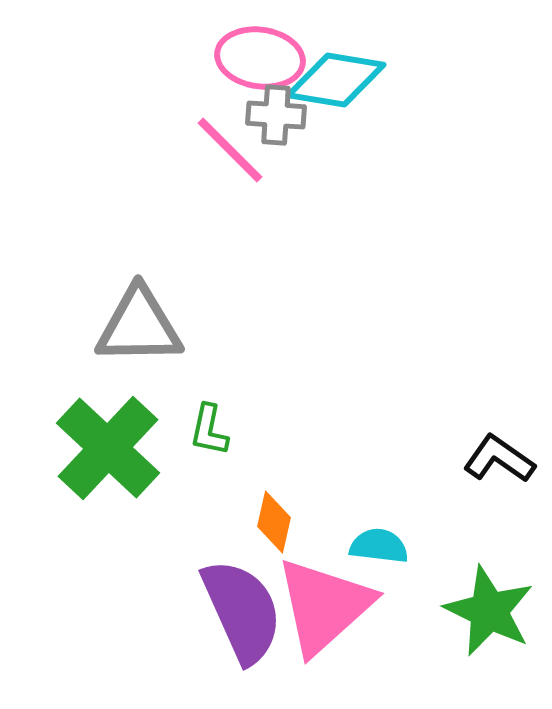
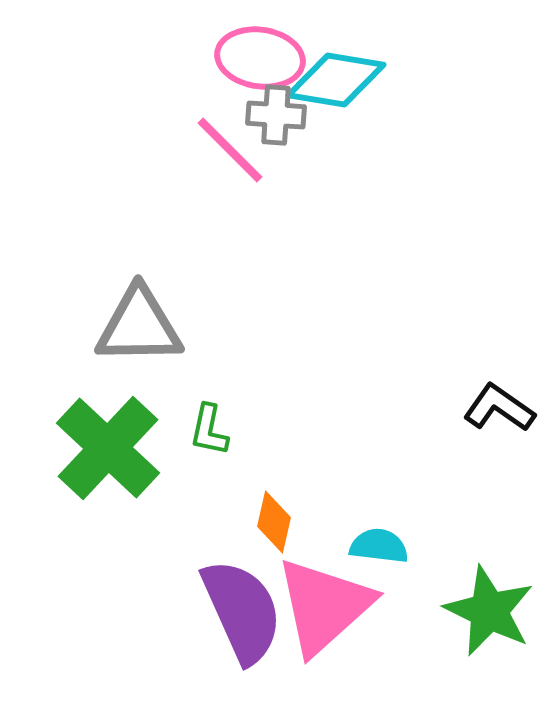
black L-shape: moved 51 px up
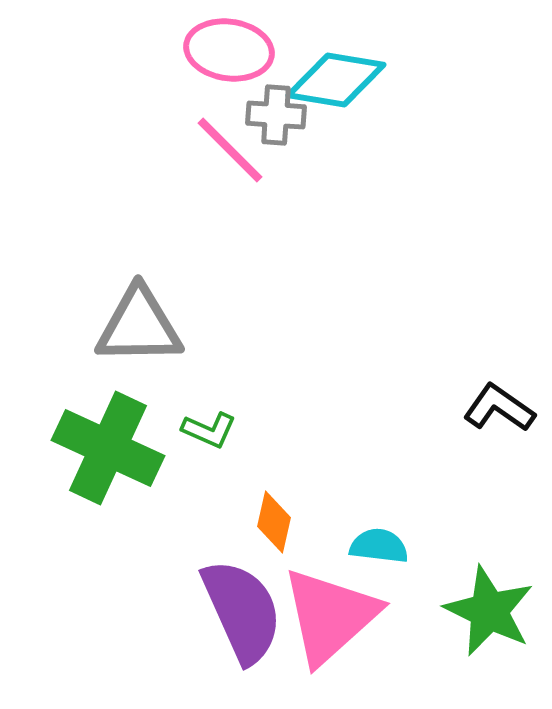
pink ellipse: moved 31 px left, 8 px up
green L-shape: rotated 78 degrees counterclockwise
green cross: rotated 18 degrees counterclockwise
pink triangle: moved 6 px right, 10 px down
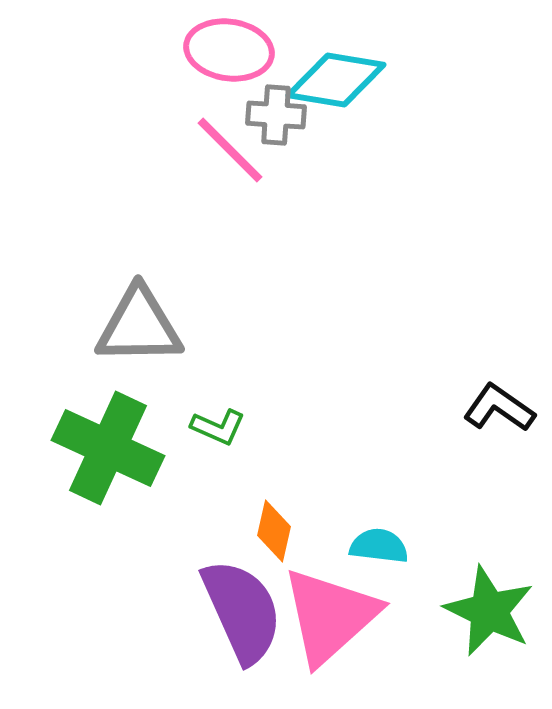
green L-shape: moved 9 px right, 3 px up
orange diamond: moved 9 px down
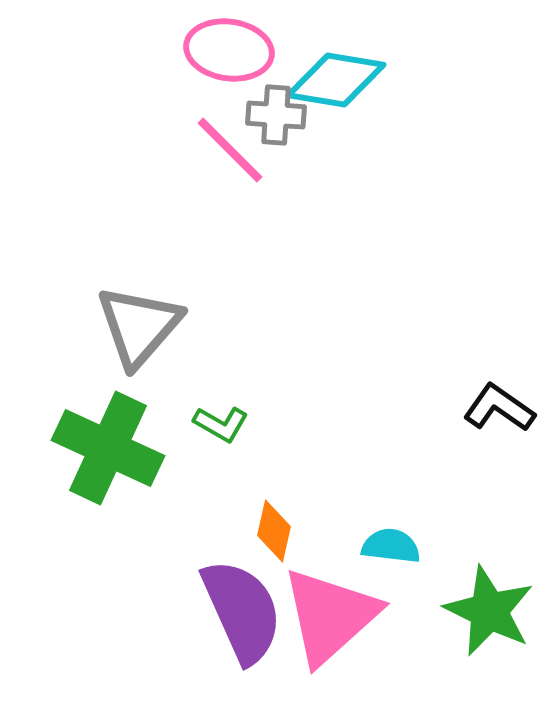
gray triangle: rotated 48 degrees counterclockwise
green L-shape: moved 3 px right, 3 px up; rotated 6 degrees clockwise
cyan semicircle: moved 12 px right
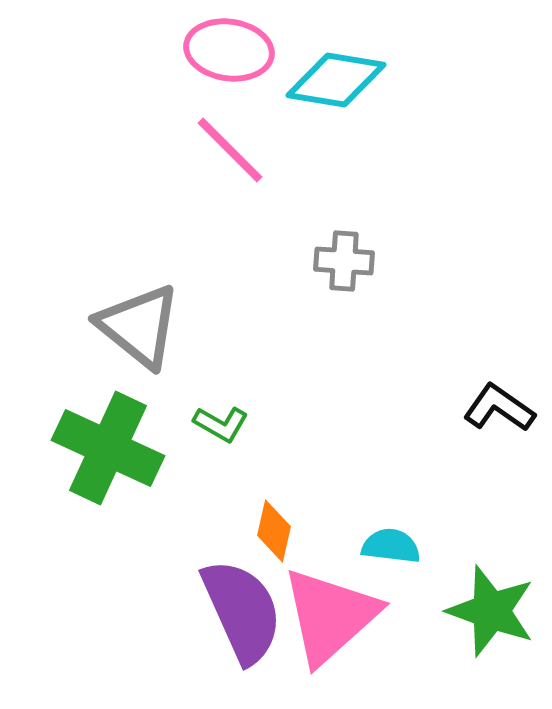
gray cross: moved 68 px right, 146 px down
gray triangle: rotated 32 degrees counterclockwise
green star: moved 2 px right; rotated 6 degrees counterclockwise
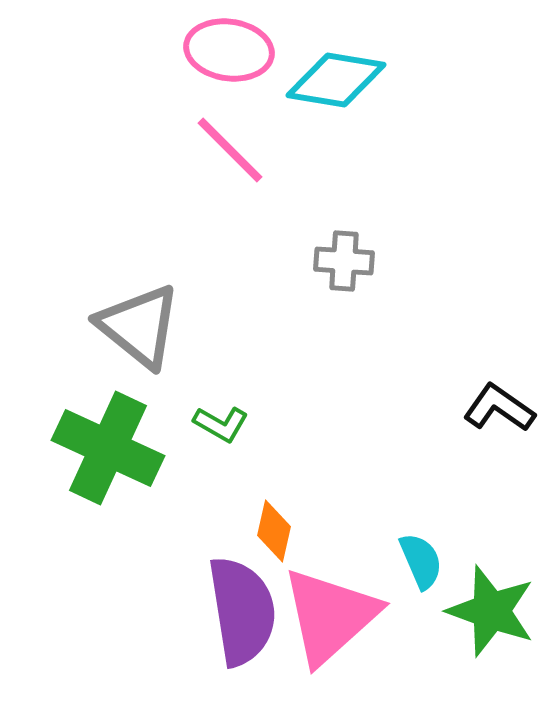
cyan semicircle: moved 30 px right, 15 px down; rotated 60 degrees clockwise
purple semicircle: rotated 15 degrees clockwise
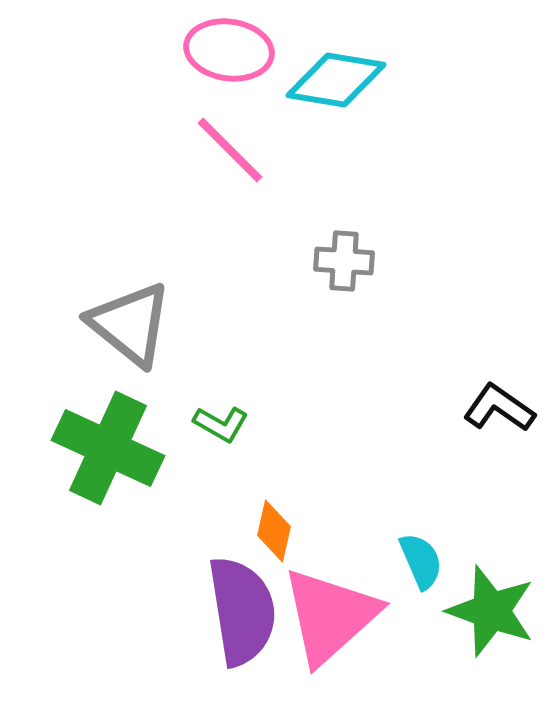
gray triangle: moved 9 px left, 2 px up
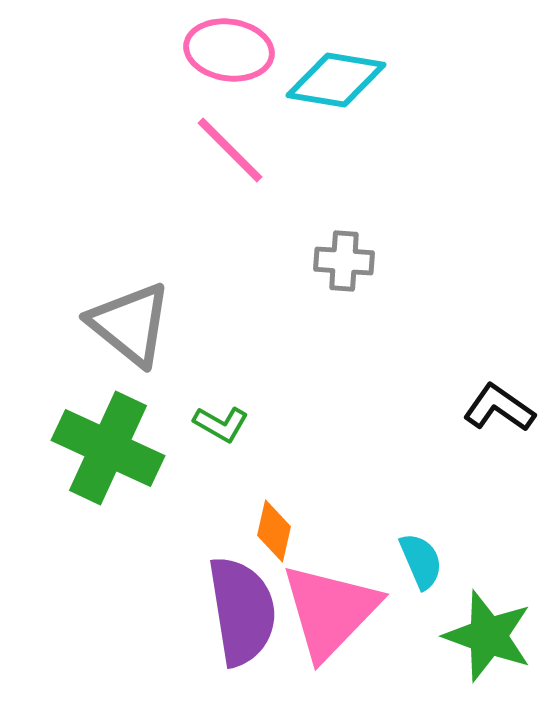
green star: moved 3 px left, 25 px down
pink triangle: moved 5 px up; rotated 4 degrees counterclockwise
